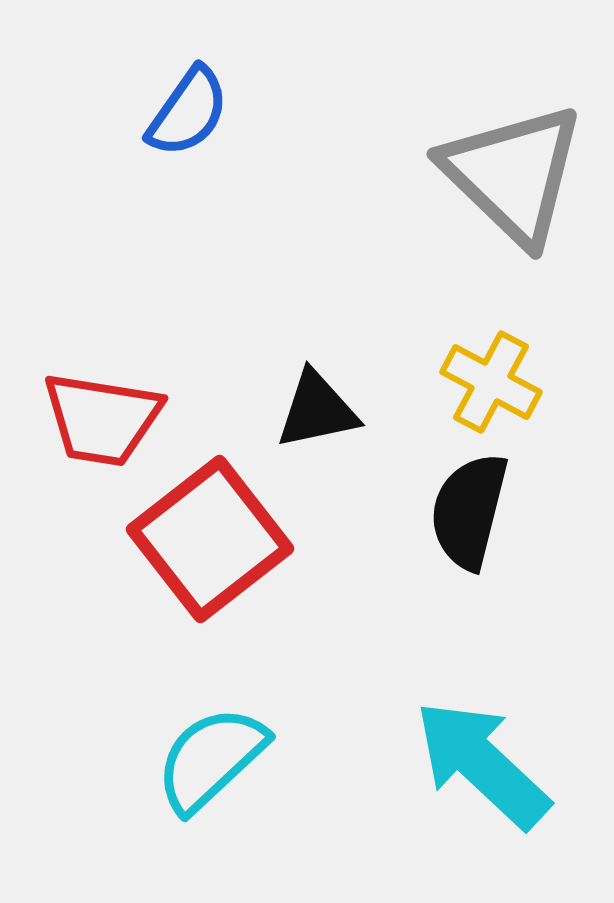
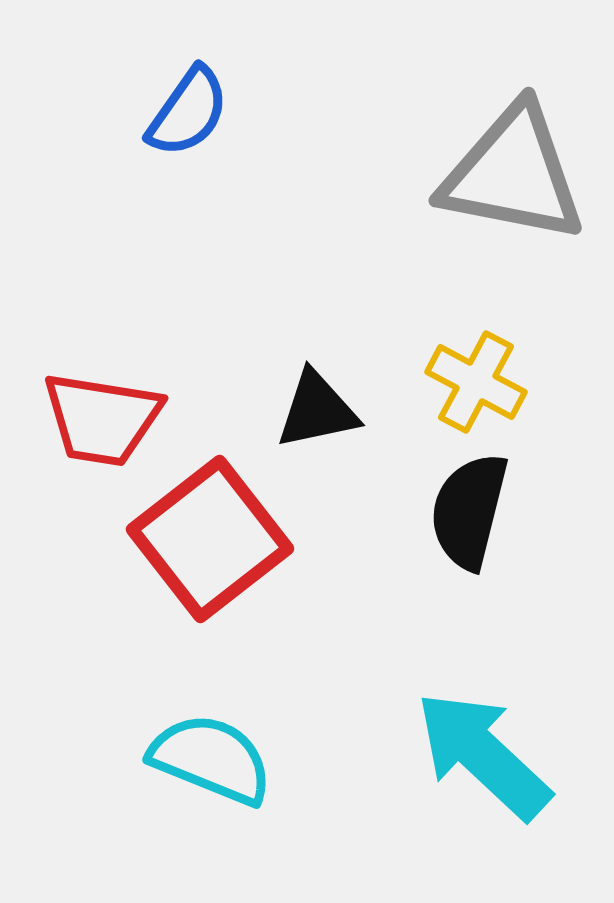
gray triangle: rotated 33 degrees counterclockwise
yellow cross: moved 15 px left
cyan semicircle: rotated 65 degrees clockwise
cyan arrow: moved 1 px right, 9 px up
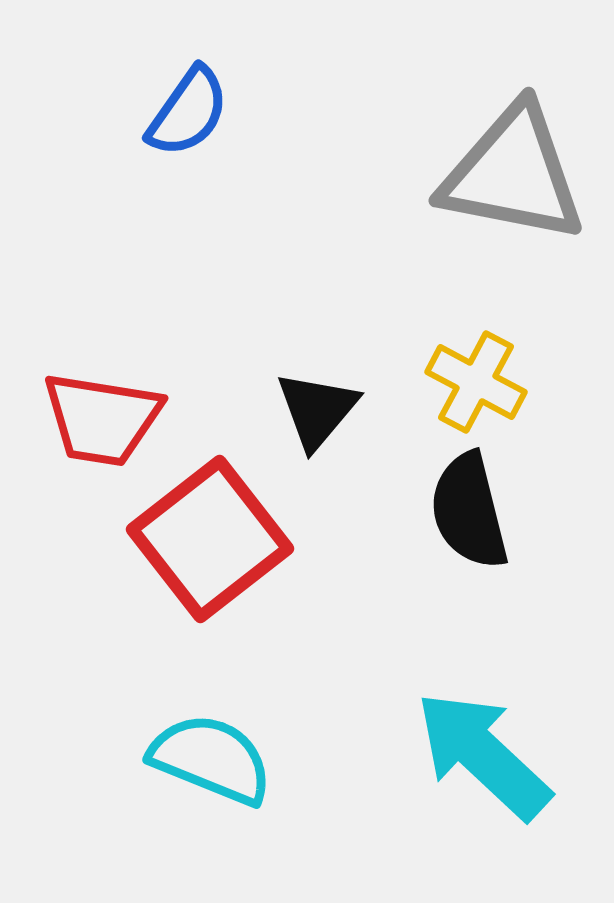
black triangle: rotated 38 degrees counterclockwise
black semicircle: rotated 28 degrees counterclockwise
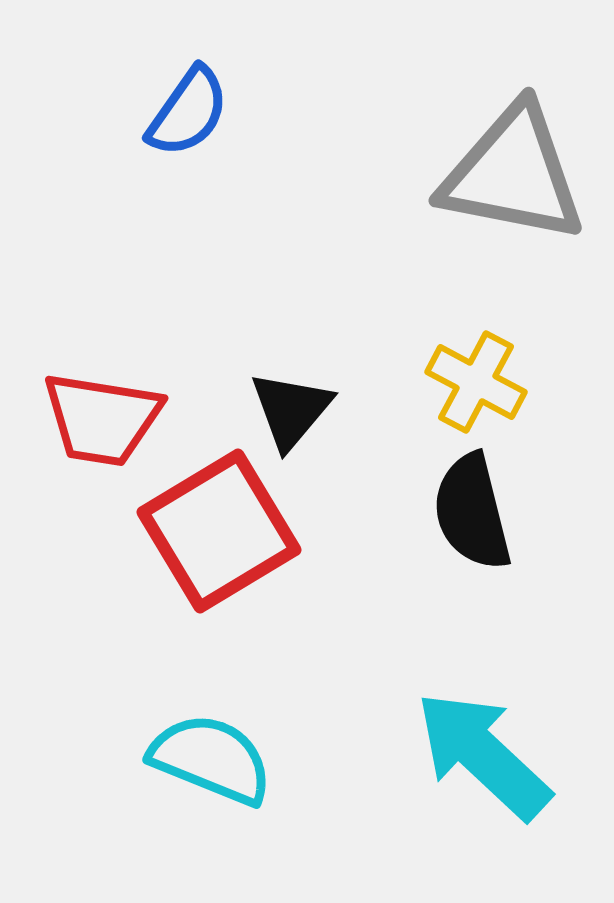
black triangle: moved 26 px left
black semicircle: moved 3 px right, 1 px down
red square: moved 9 px right, 8 px up; rotated 7 degrees clockwise
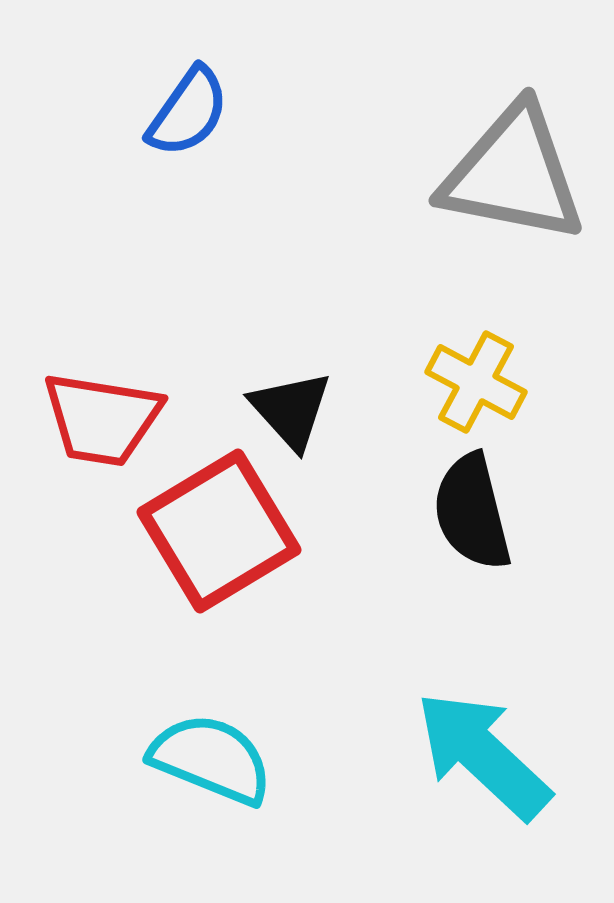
black triangle: rotated 22 degrees counterclockwise
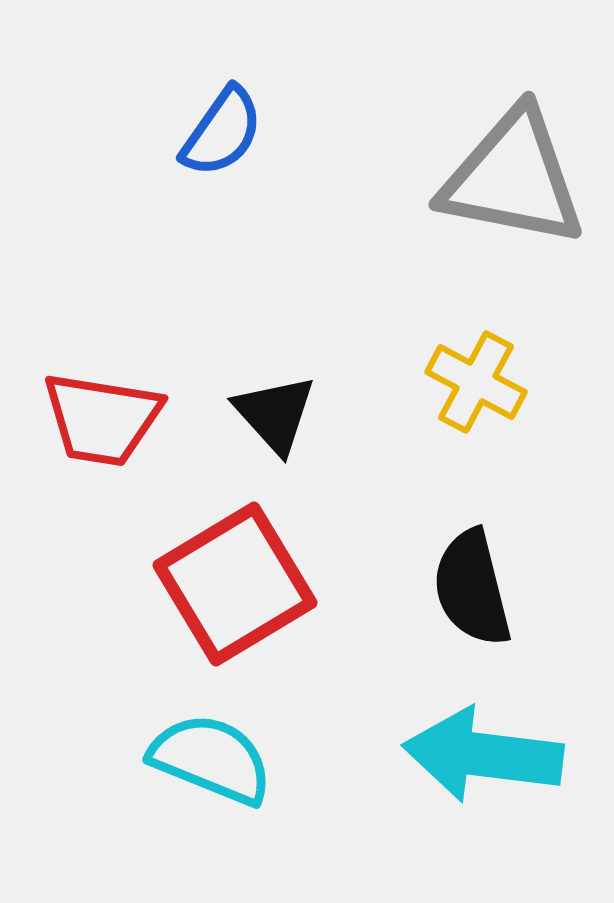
blue semicircle: moved 34 px right, 20 px down
gray triangle: moved 4 px down
black triangle: moved 16 px left, 4 px down
black semicircle: moved 76 px down
red square: moved 16 px right, 53 px down
cyan arrow: rotated 36 degrees counterclockwise
